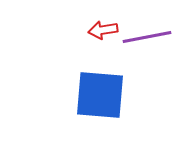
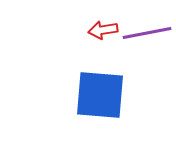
purple line: moved 4 px up
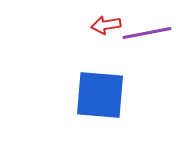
red arrow: moved 3 px right, 5 px up
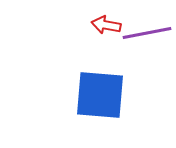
red arrow: rotated 20 degrees clockwise
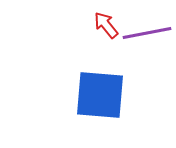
red arrow: rotated 40 degrees clockwise
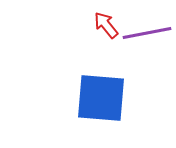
blue square: moved 1 px right, 3 px down
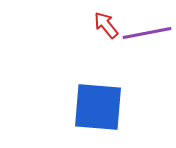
blue square: moved 3 px left, 9 px down
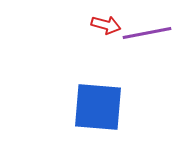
red arrow: rotated 144 degrees clockwise
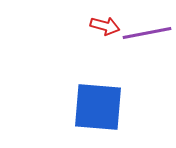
red arrow: moved 1 px left, 1 px down
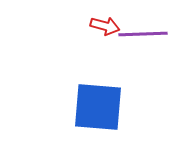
purple line: moved 4 px left, 1 px down; rotated 9 degrees clockwise
